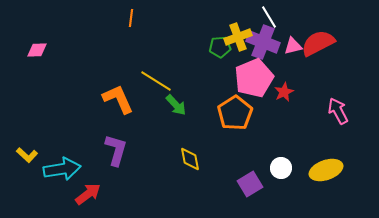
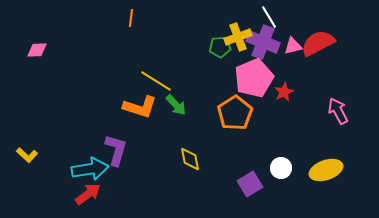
orange L-shape: moved 22 px right, 8 px down; rotated 132 degrees clockwise
cyan arrow: moved 28 px right
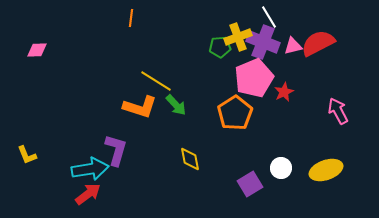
yellow L-shape: rotated 25 degrees clockwise
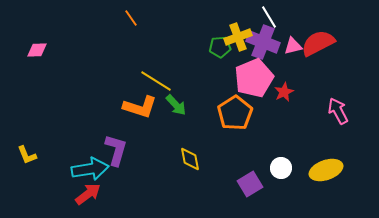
orange line: rotated 42 degrees counterclockwise
